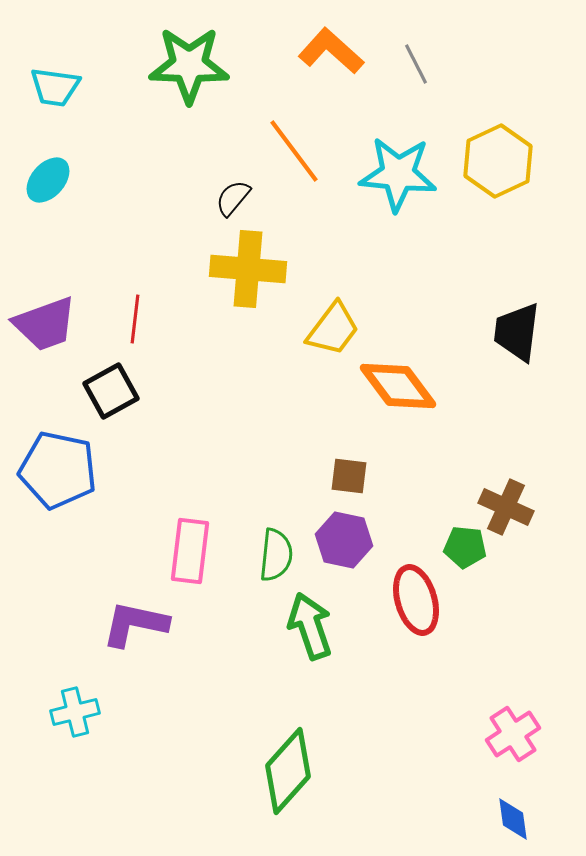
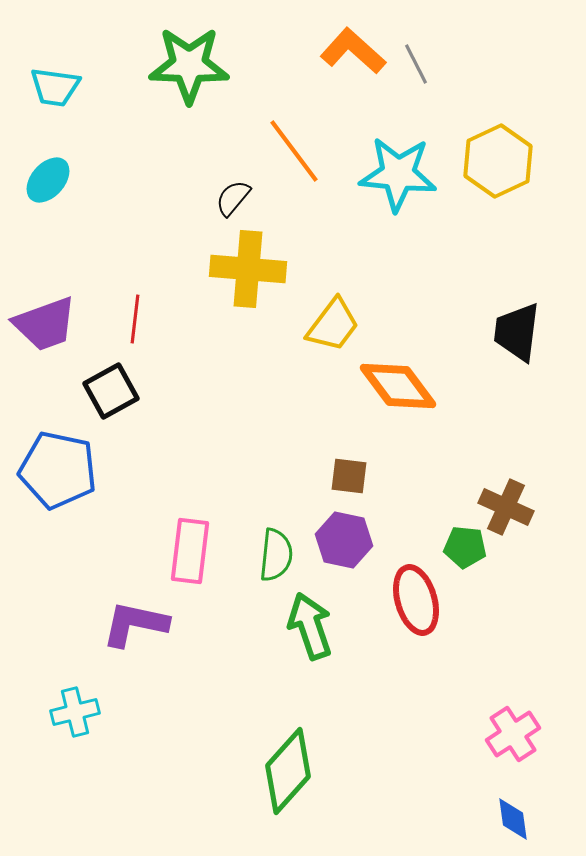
orange L-shape: moved 22 px right
yellow trapezoid: moved 4 px up
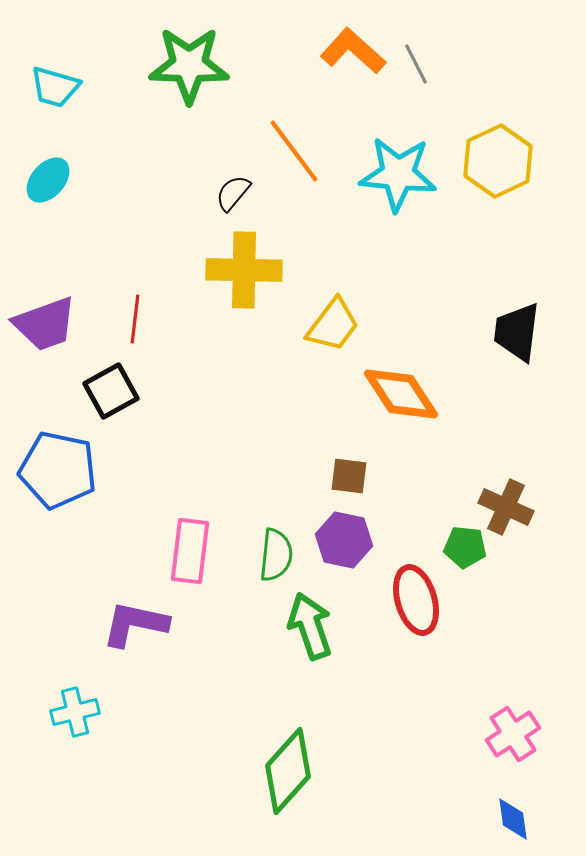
cyan trapezoid: rotated 8 degrees clockwise
black semicircle: moved 5 px up
yellow cross: moved 4 px left, 1 px down; rotated 4 degrees counterclockwise
orange diamond: moved 3 px right, 8 px down; rotated 4 degrees clockwise
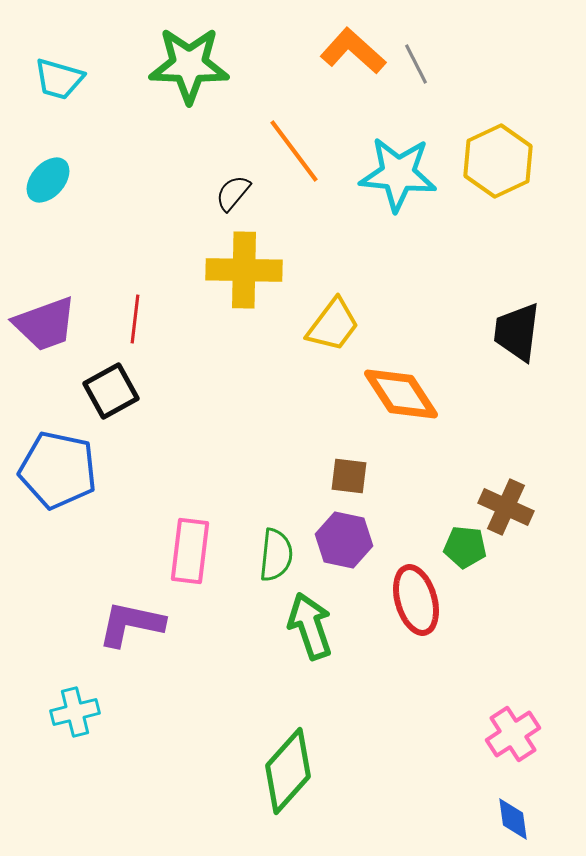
cyan trapezoid: moved 4 px right, 8 px up
purple L-shape: moved 4 px left
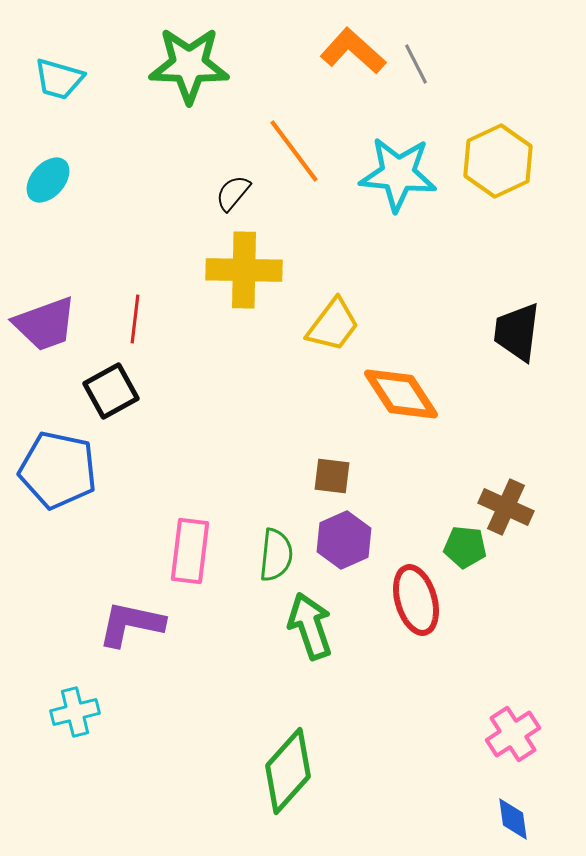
brown square: moved 17 px left
purple hexagon: rotated 24 degrees clockwise
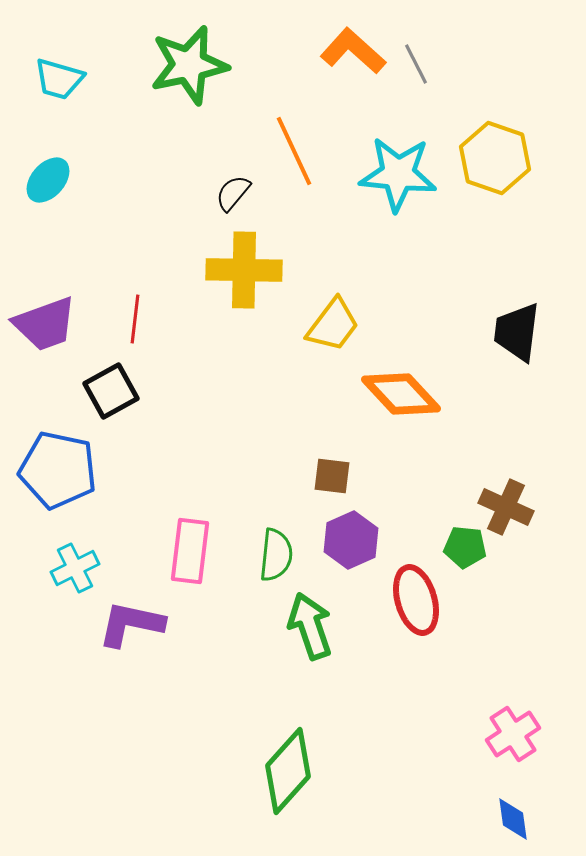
green star: rotated 14 degrees counterclockwise
orange line: rotated 12 degrees clockwise
yellow hexagon: moved 3 px left, 3 px up; rotated 16 degrees counterclockwise
orange diamond: rotated 10 degrees counterclockwise
purple hexagon: moved 7 px right
cyan cross: moved 144 px up; rotated 12 degrees counterclockwise
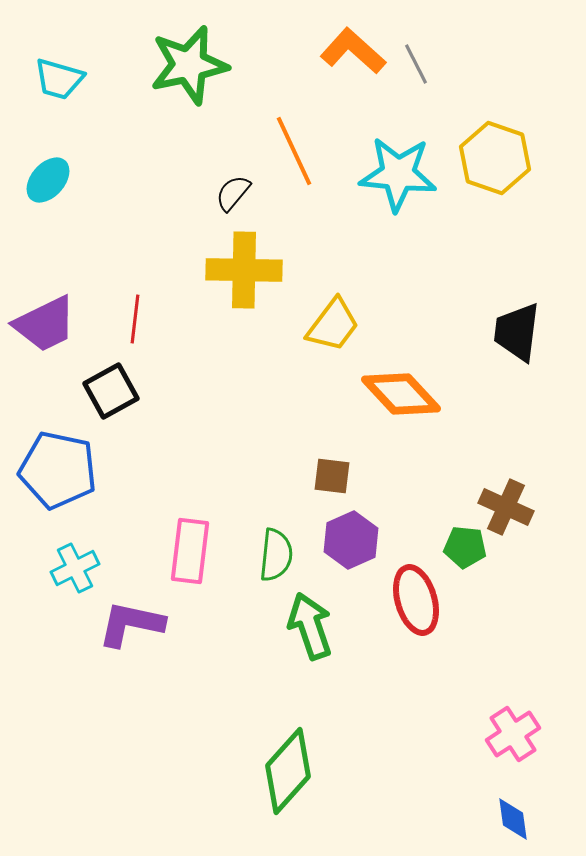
purple trapezoid: rotated 6 degrees counterclockwise
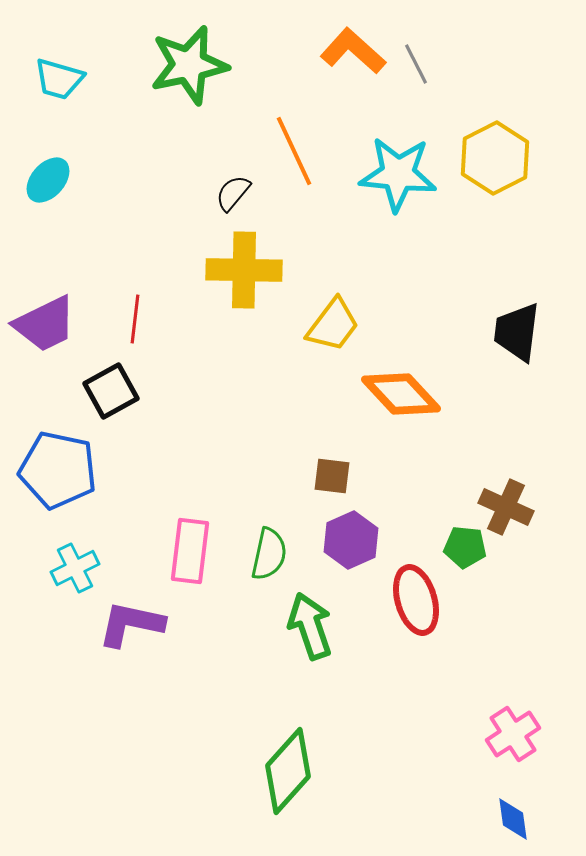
yellow hexagon: rotated 14 degrees clockwise
green semicircle: moved 7 px left, 1 px up; rotated 6 degrees clockwise
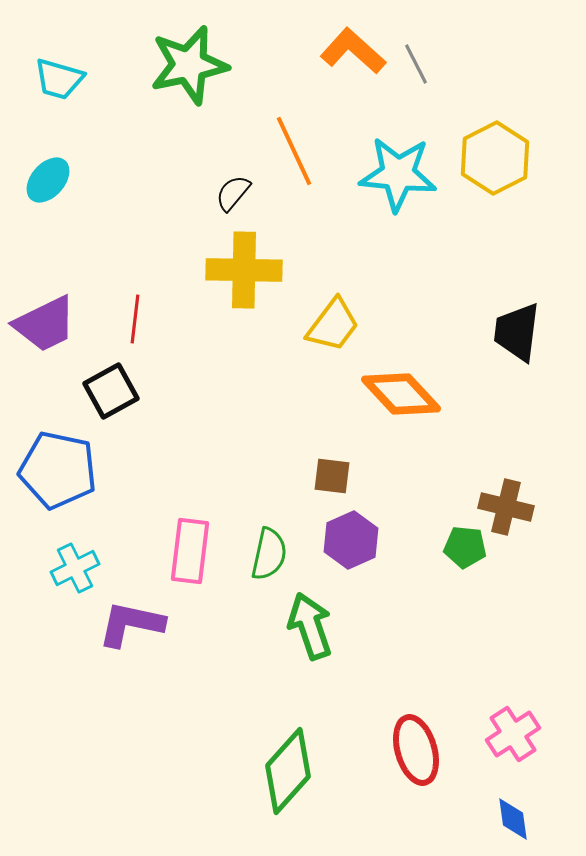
brown cross: rotated 10 degrees counterclockwise
red ellipse: moved 150 px down
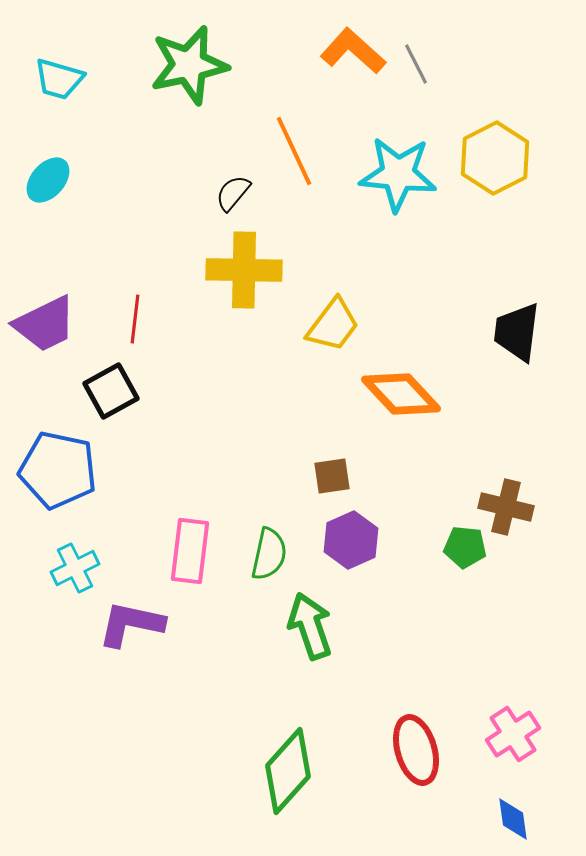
brown square: rotated 15 degrees counterclockwise
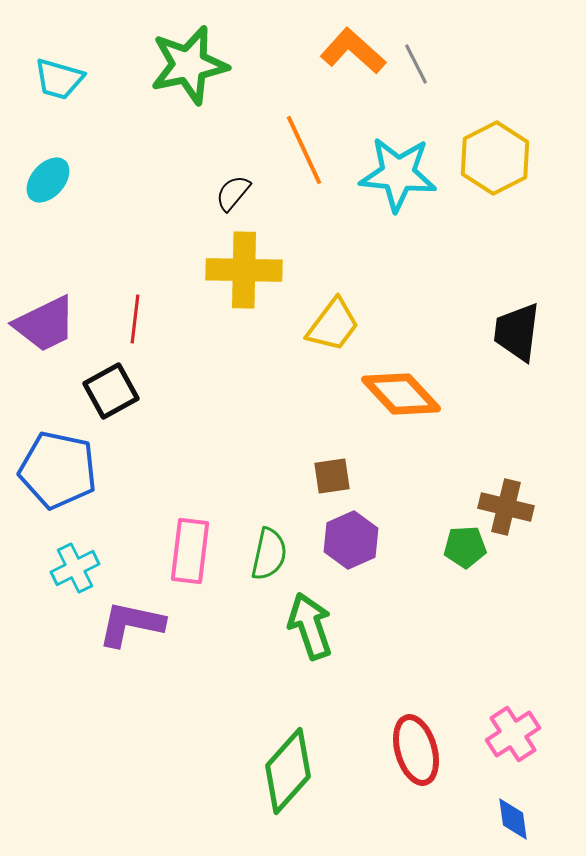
orange line: moved 10 px right, 1 px up
green pentagon: rotated 9 degrees counterclockwise
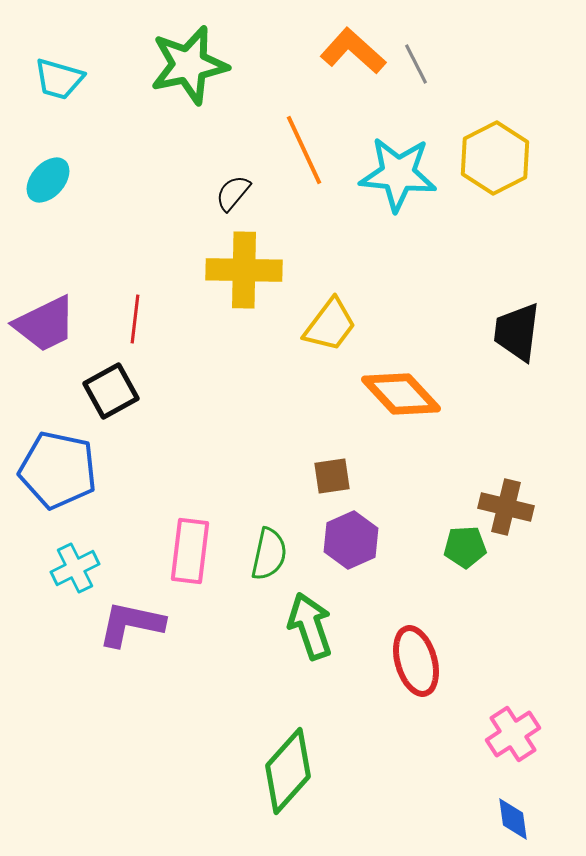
yellow trapezoid: moved 3 px left
red ellipse: moved 89 px up
